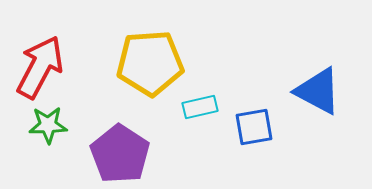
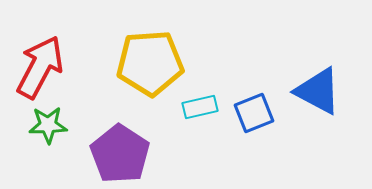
blue square: moved 14 px up; rotated 12 degrees counterclockwise
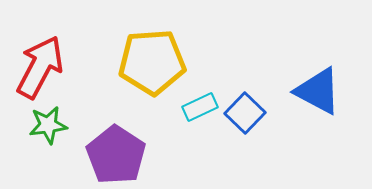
yellow pentagon: moved 2 px right, 1 px up
cyan rectangle: rotated 12 degrees counterclockwise
blue square: moved 9 px left; rotated 24 degrees counterclockwise
green star: rotated 6 degrees counterclockwise
purple pentagon: moved 4 px left, 1 px down
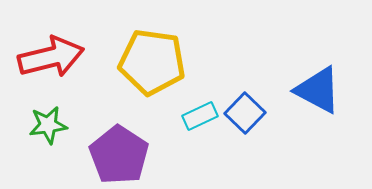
yellow pentagon: rotated 12 degrees clockwise
red arrow: moved 11 px right, 10 px up; rotated 48 degrees clockwise
blue triangle: moved 1 px up
cyan rectangle: moved 9 px down
purple pentagon: moved 3 px right
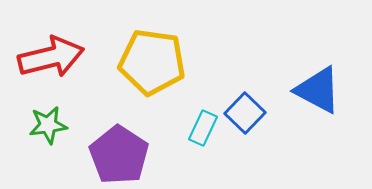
cyan rectangle: moved 3 px right, 12 px down; rotated 40 degrees counterclockwise
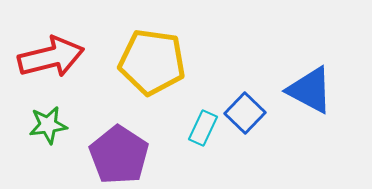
blue triangle: moved 8 px left
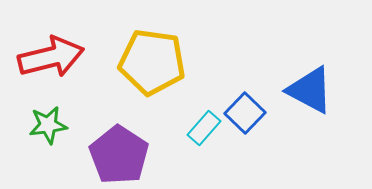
cyan rectangle: moved 1 px right; rotated 16 degrees clockwise
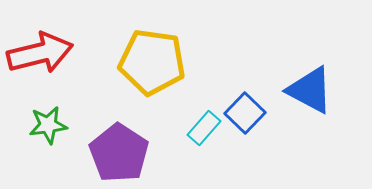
red arrow: moved 11 px left, 4 px up
purple pentagon: moved 2 px up
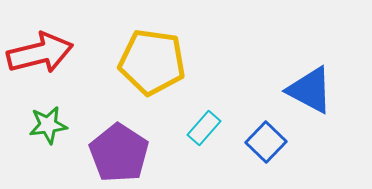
blue square: moved 21 px right, 29 px down
